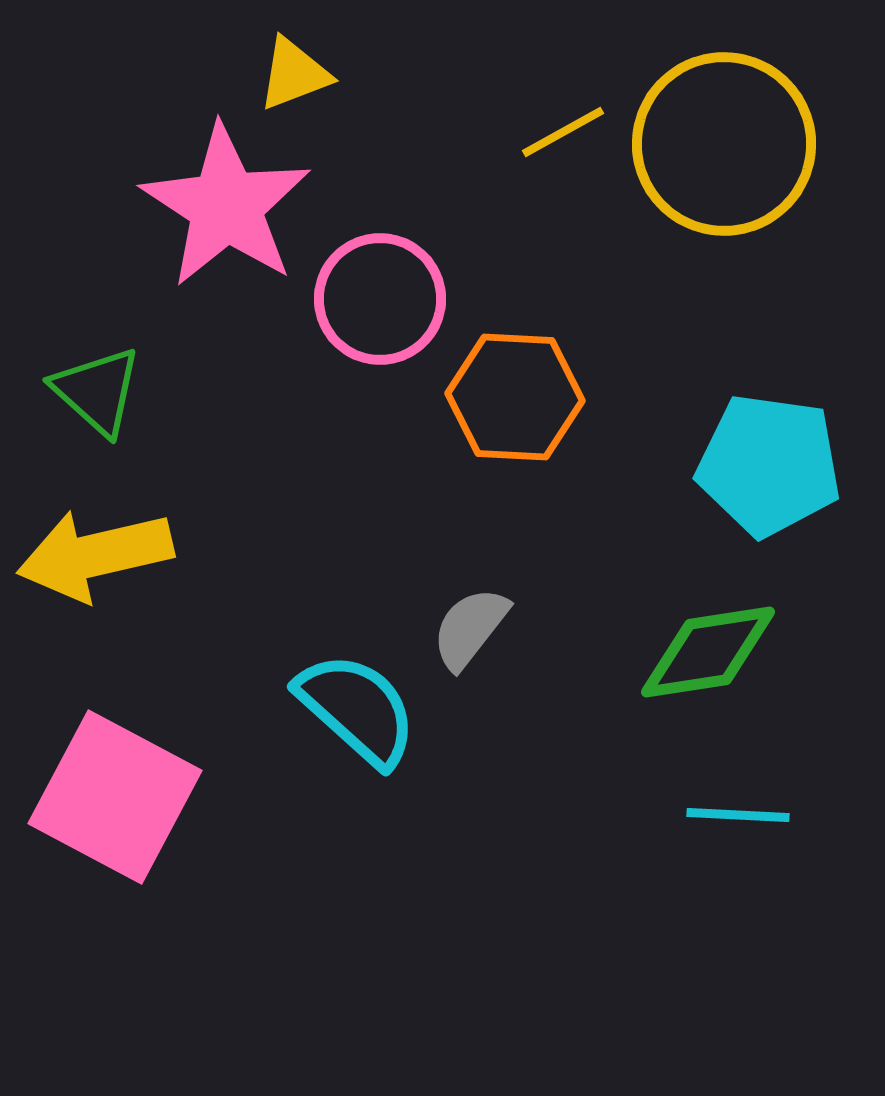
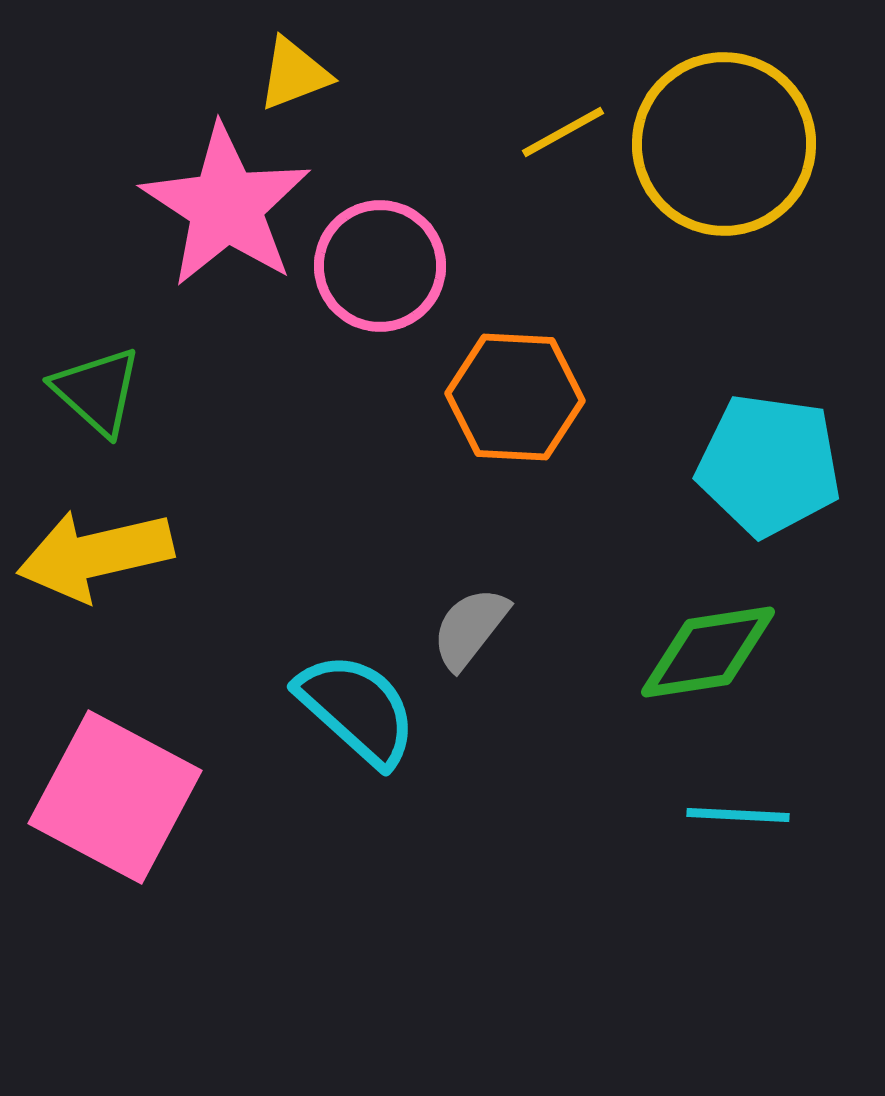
pink circle: moved 33 px up
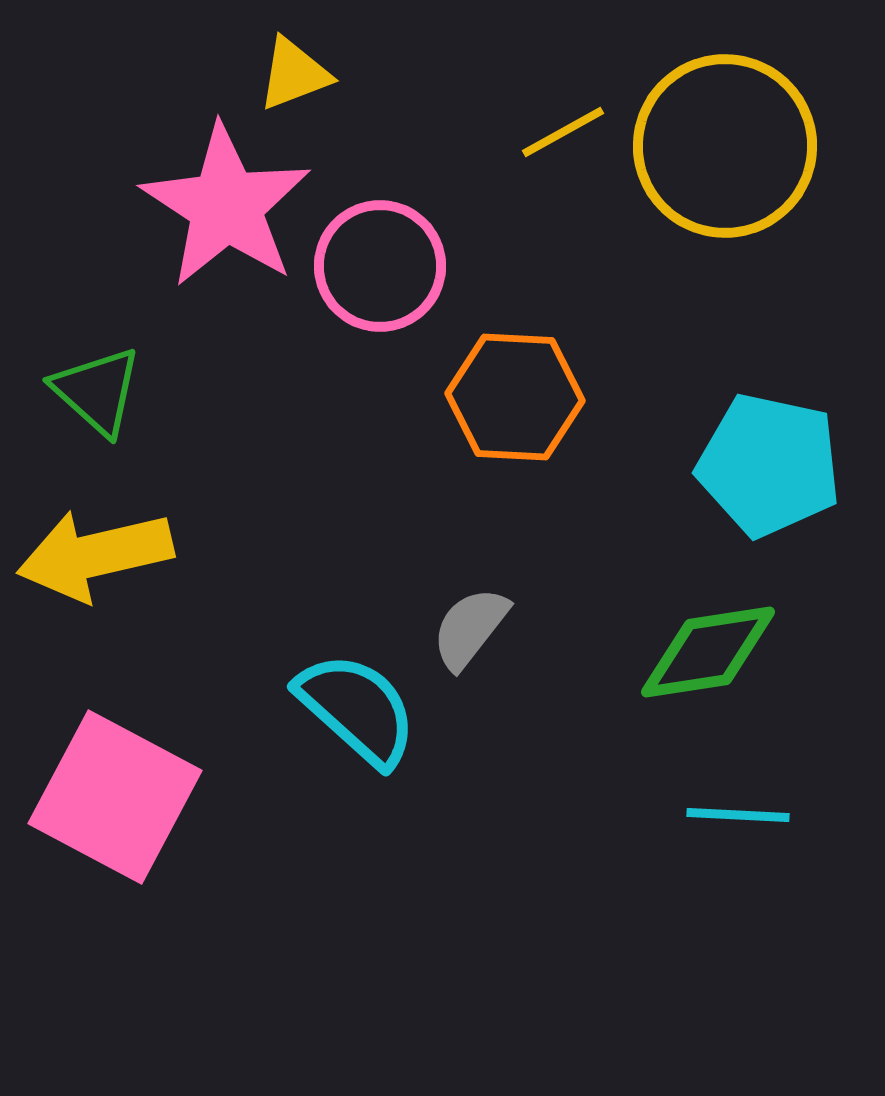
yellow circle: moved 1 px right, 2 px down
cyan pentagon: rotated 4 degrees clockwise
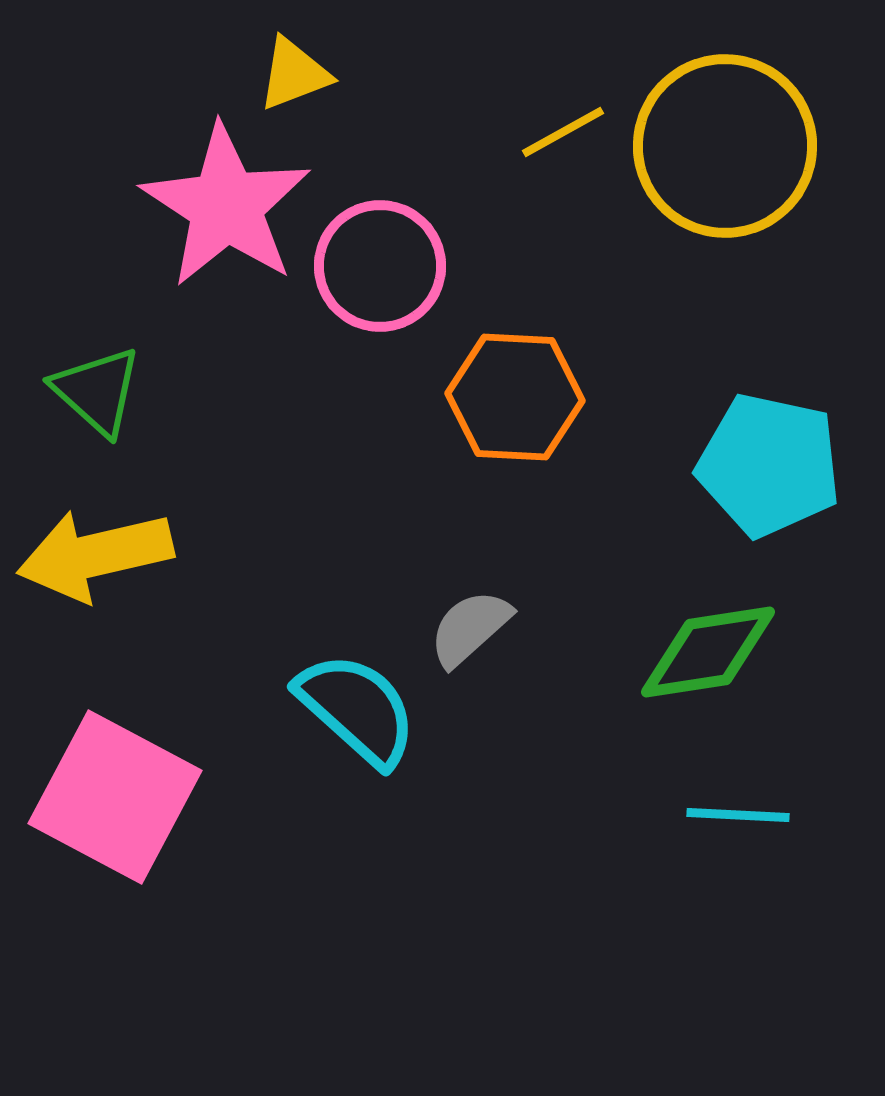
gray semicircle: rotated 10 degrees clockwise
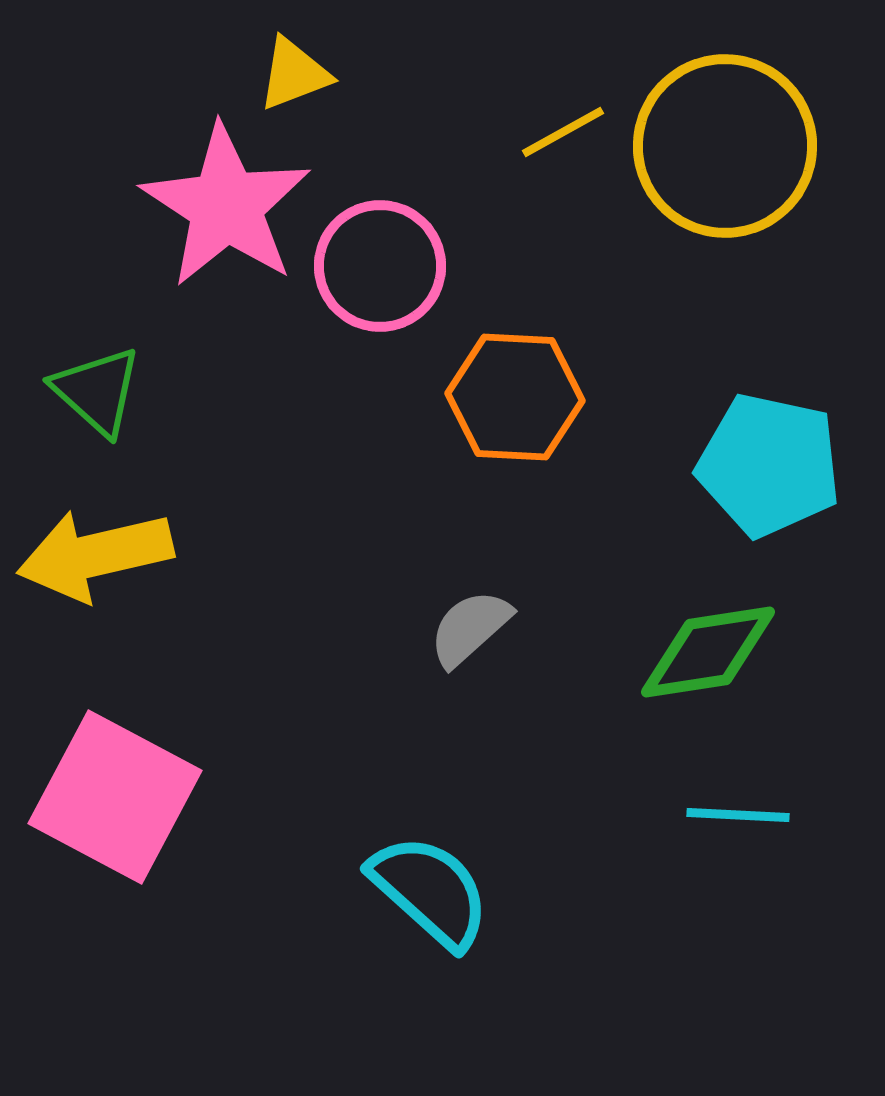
cyan semicircle: moved 73 px right, 182 px down
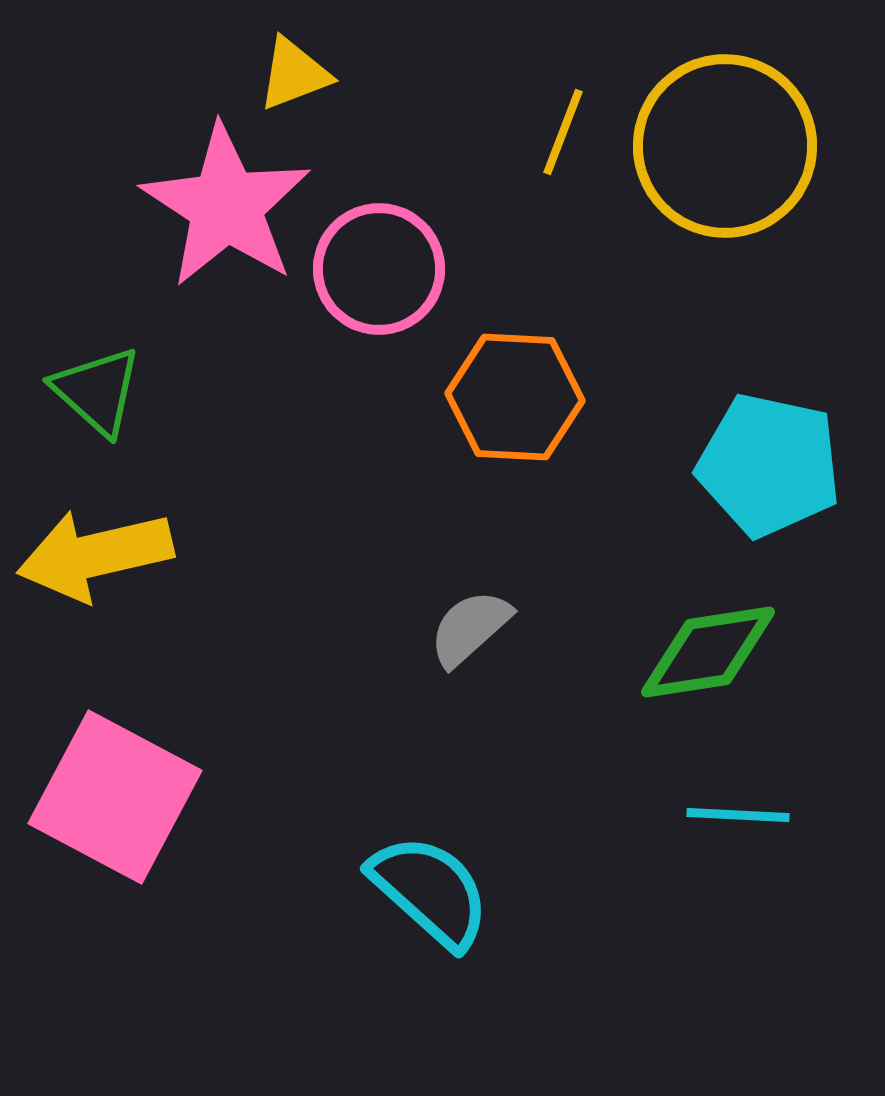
yellow line: rotated 40 degrees counterclockwise
pink circle: moved 1 px left, 3 px down
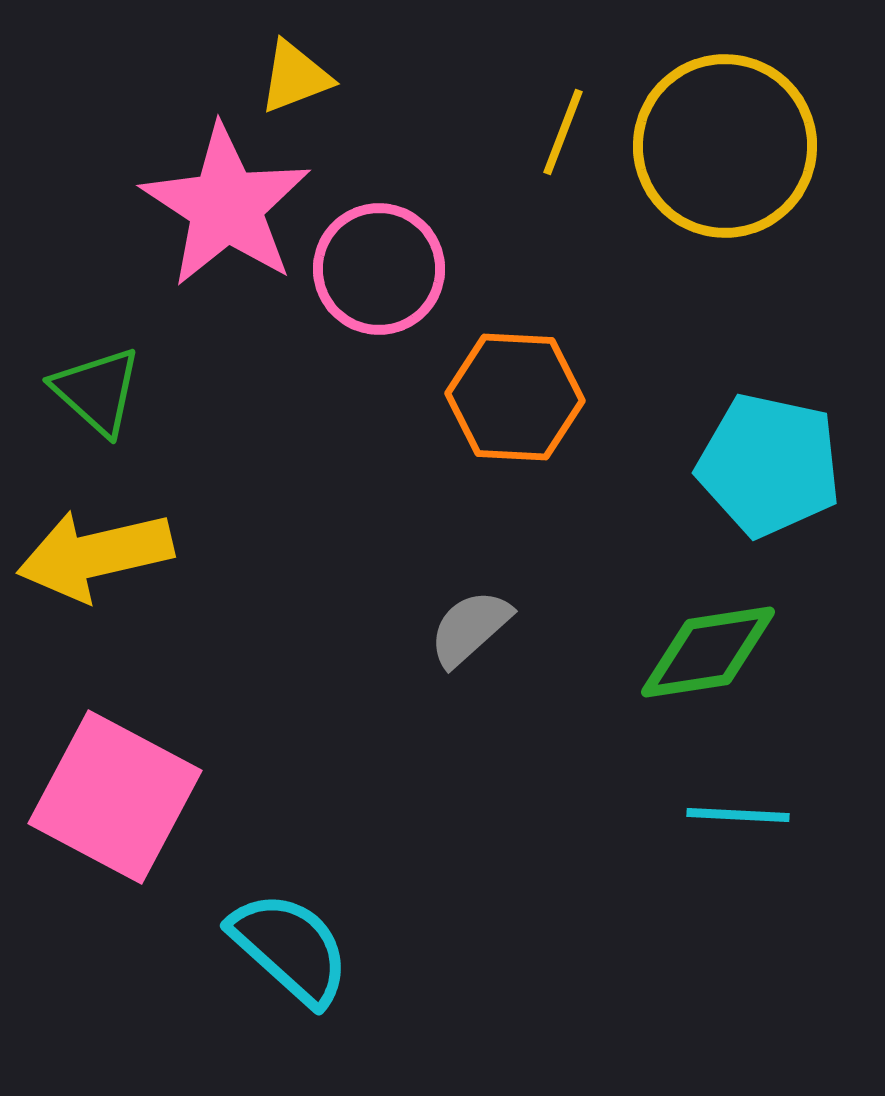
yellow triangle: moved 1 px right, 3 px down
cyan semicircle: moved 140 px left, 57 px down
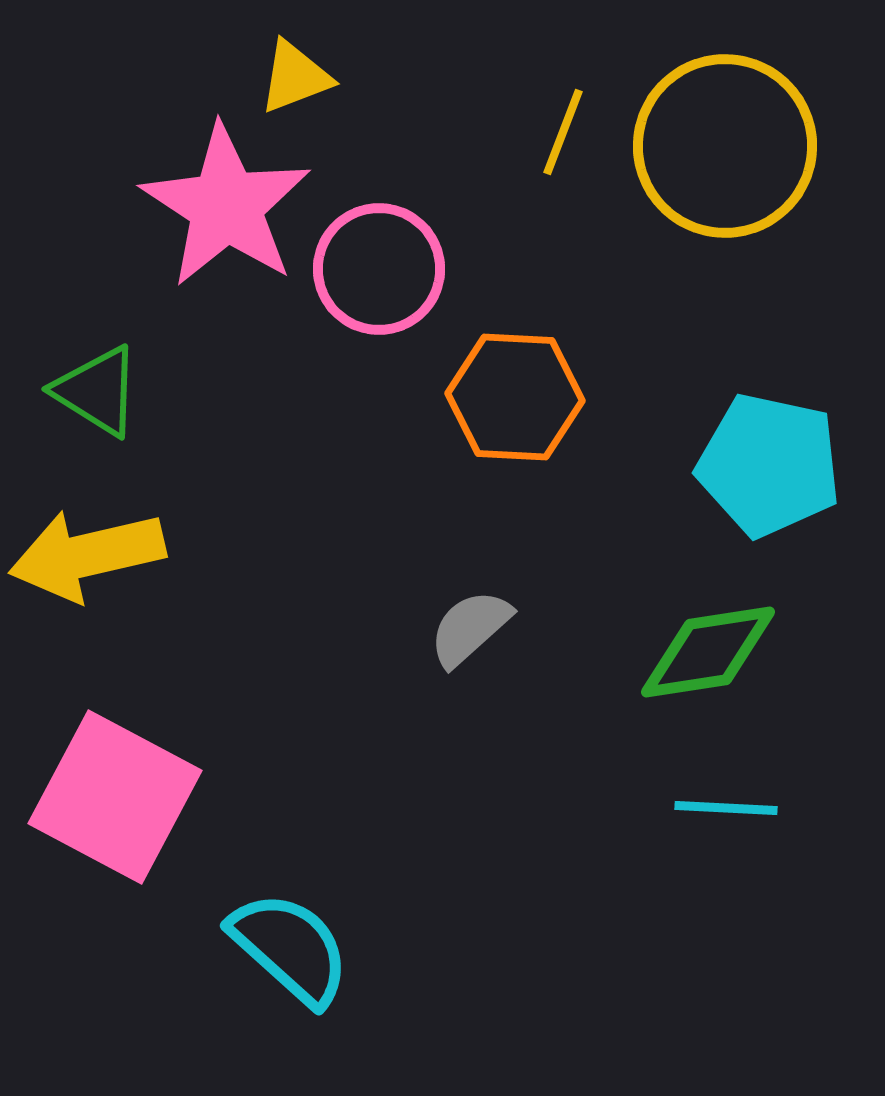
green triangle: rotated 10 degrees counterclockwise
yellow arrow: moved 8 px left
cyan line: moved 12 px left, 7 px up
